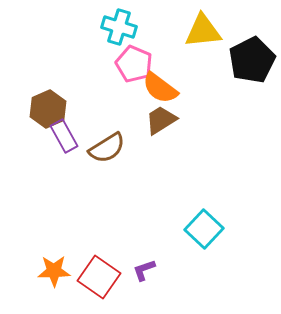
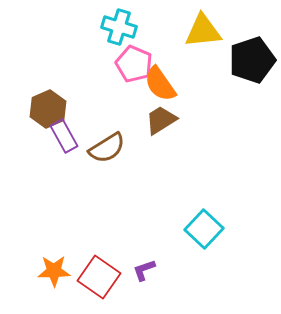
black pentagon: rotated 9 degrees clockwise
orange semicircle: moved 4 px up; rotated 18 degrees clockwise
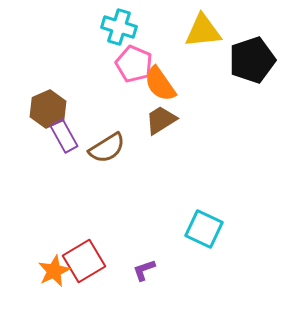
cyan square: rotated 18 degrees counterclockwise
orange star: rotated 24 degrees counterclockwise
red square: moved 15 px left, 16 px up; rotated 24 degrees clockwise
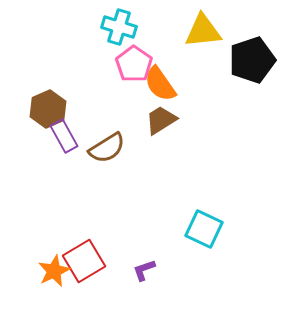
pink pentagon: rotated 12 degrees clockwise
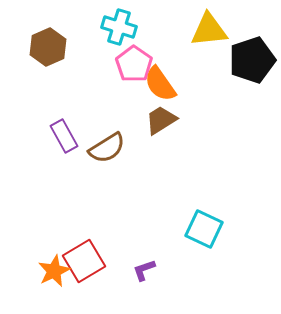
yellow triangle: moved 6 px right, 1 px up
brown hexagon: moved 62 px up
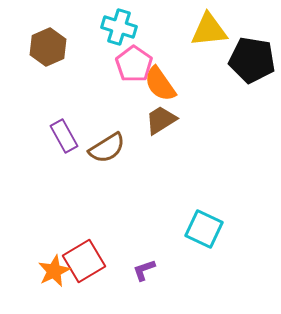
black pentagon: rotated 27 degrees clockwise
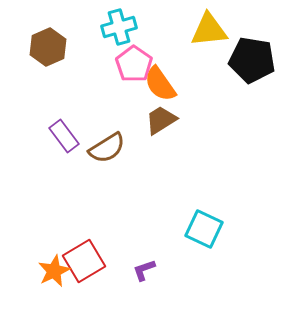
cyan cross: rotated 32 degrees counterclockwise
purple rectangle: rotated 8 degrees counterclockwise
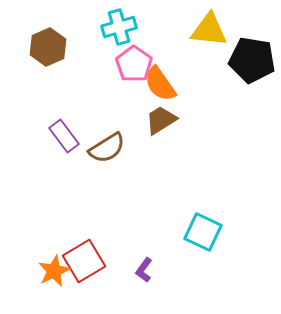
yellow triangle: rotated 12 degrees clockwise
cyan square: moved 1 px left, 3 px down
purple L-shape: rotated 35 degrees counterclockwise
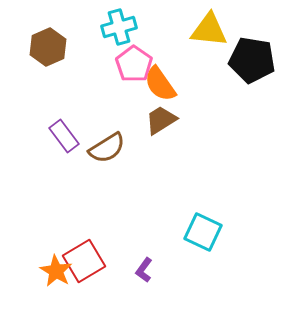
orange star: moved 2 px right; rotated 16 degrees counterclockwise
